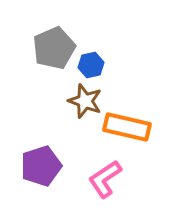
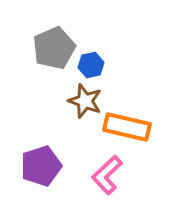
pink L-shape: moved 2 px right, 4 px up; rotated 9 degrees counterclockwise
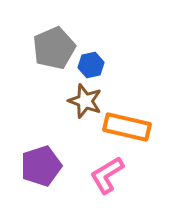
pink L-shape: rotated 12 degrees clockwise
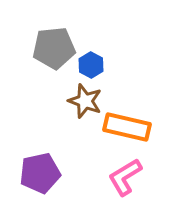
gray pentagon: rotated 18 degrees clockwise
blue hexagon: rotated 20 degrees counterclockwise
purple pentagon: moved 1 px left, 7 px down; rotated 6 degrees clockwise
pink L-shape: moved 18 px right, 2 px down
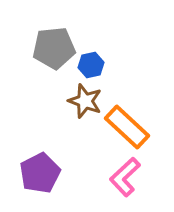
blue hexagon: rotated 20 degrees clockwise
orange rectangle: rotated 30 degrees clockwise
purple pentagon: rotated 15 degrees counterclockwise
pink L-shape: rotated 12 degrees counterclockwise
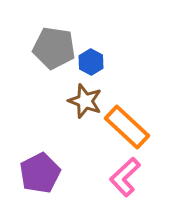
gray pentagon: rotated 15 degrees clockwise
blue hexagon: moved 3 px up; rotated 20 degrees counterclockwise
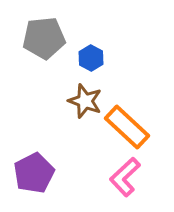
gray pentagon: moved 10 px left, 10 px up; rotated 15 degrees counterclockwise
blue hexagon: moved 4 px up
purple pentagon: moved 6 px left
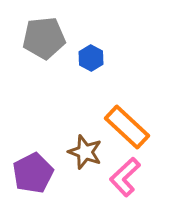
brown star: moved 51 px down
purple pentagon: moved 1 px left
